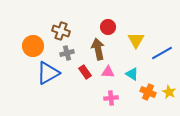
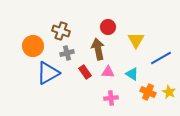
blue line: moved 1 px left, 5 px down
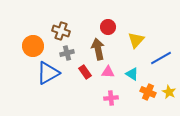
yellow triangle: rotated 12 degrees clockwise
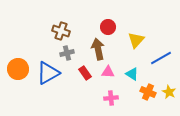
orange circle: moved 15 px left, 23 px down
red rectangle: moved 1 px down
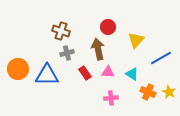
blue triangle: moved 1 px left, 2 px down; rotated 30 degrees clockwise
